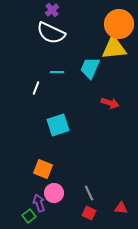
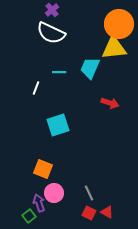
cyan line: moved 2 px right
red triangle: moved 14 px left, 4 px down; rotated 24 degrees clockwise
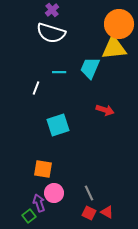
white semicircle: rotated 8 degrees counterclockwise
red arrow: moved 5 px left, 7 px down
orange square: rotated 12 degrees counterclockwise
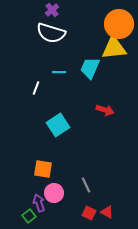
cyan square: rotated 15 degrees counterclockwise
gray line: moved 3 px left, 8 px up
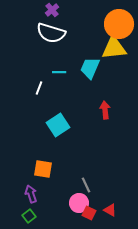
white line: moved 3 px right
red arrow: rotated 114 degrees counterclockwise
pink circle: moved 25 px right, 10 px down
purple arrow: moved 8 px left, 9 px up
red triangle: moved 3 px right, 2 px up
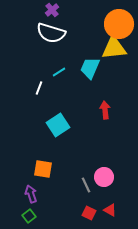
cyan line: rotated 32 degrees counterclockwise
pink circle: moved 25 px right, 26 px up
